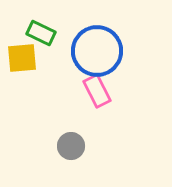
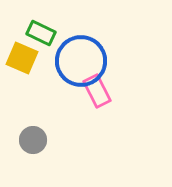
blue circle: moved 16 px left, 10 px down
yellow square: rotated 28 degrees clockwise
gray circle: moved 38 px left, 6 px up
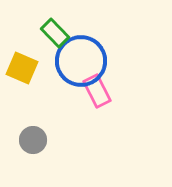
green rectangle: moved 14 px right; rotated 20 degrees clockwise
yellow square: moved 10 px down
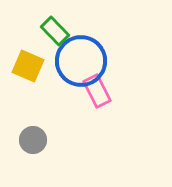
green rectangle: moved 2 px up
yellow square: moved 6 px right, 2 px up
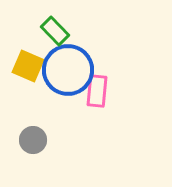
blue circle: moved 13 px left, 9 px down
pink rectangle: rotated 32 degrees clockwise
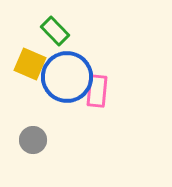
yellow square: moved 2 px right, 2 px up
blue circle: moved 1 px left, 7 px down
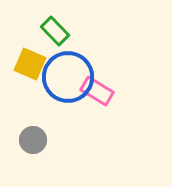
blue circle: moved 1 px right
pink rectangle: rotated 64 degrees counterclockwise
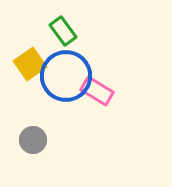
green rectangle: moved 8 px right; rotated 8 degrees clockwise
yellow square: rotated 32 degrees clockwise
blue circle: moved 2 px left, 1 px up
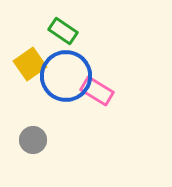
green rectangle: rotated 20 degrees counterclockwise
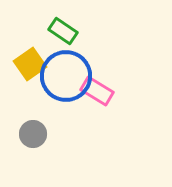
gray circle: moved 6 px up
